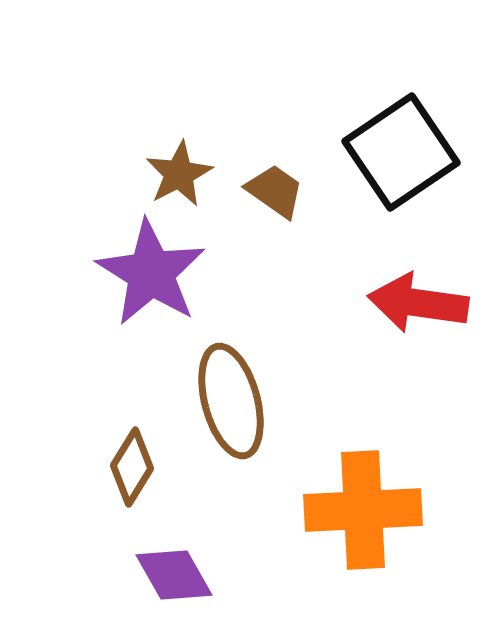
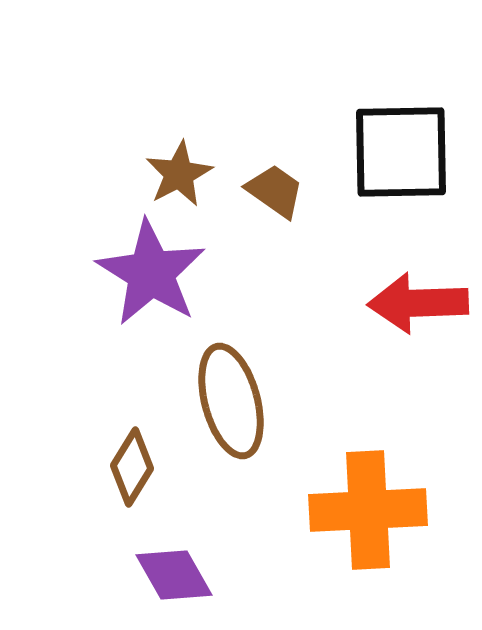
black square: rotated 33 degrees clockwise
red arrow: rotated 10 degrees counterclockwise
orange cross: moved 5 px right
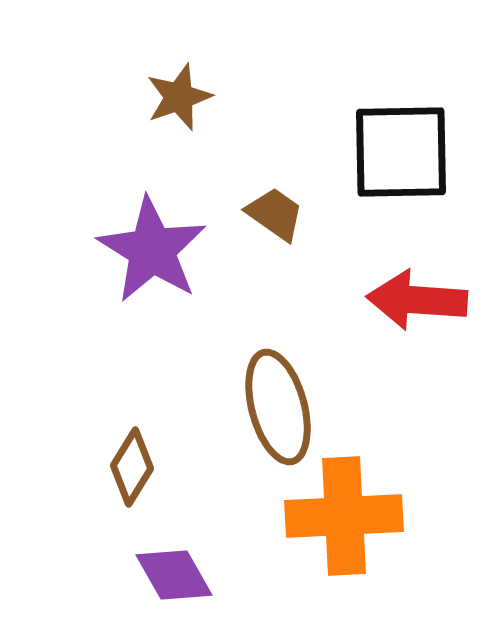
brown star: moved 77 px up; rotated 8 degrees clockwise
brown trapezoid: moved 23 px down
purple star: moved 1 px right, 23 px up
red arrow: moved 1 px left, 3 px up; rotated 6 degrees clockwise
brown ellipse: moved 47 px right, 6 px down
orange cross: moved 24 px left, 6 px down
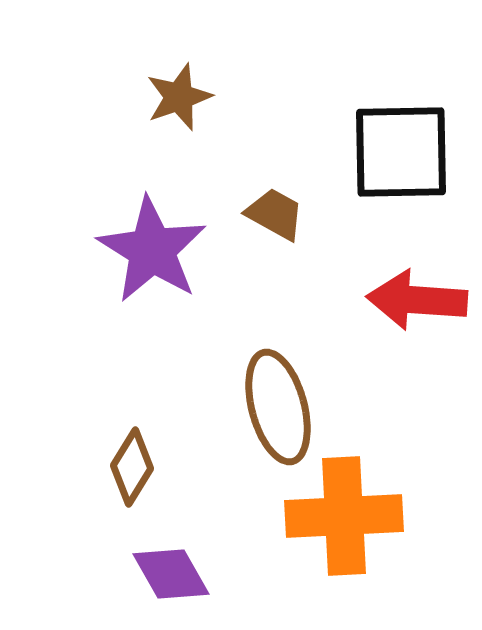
brown trapezoid: rotated 6 degrees counterclockwise
purple diamond: moved 3 px left, 1 px up
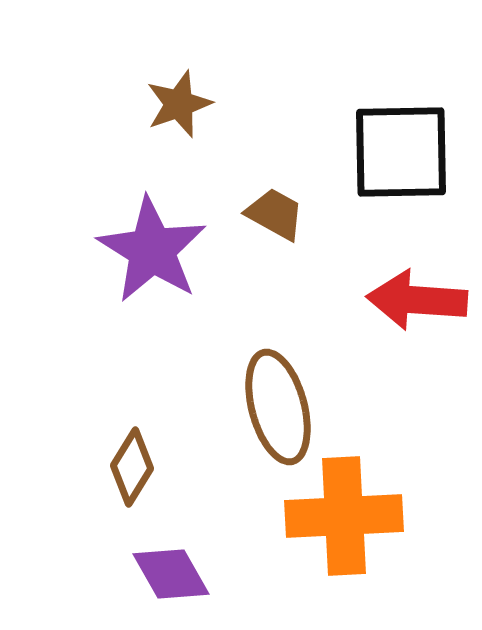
brown star: moved 7 px down
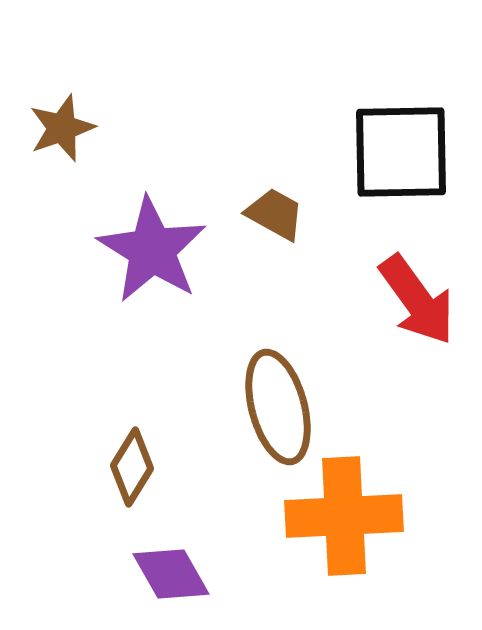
brown star: moved 117 px left, 24 px down
red arrow: rotated 130 degrees counterclockwise
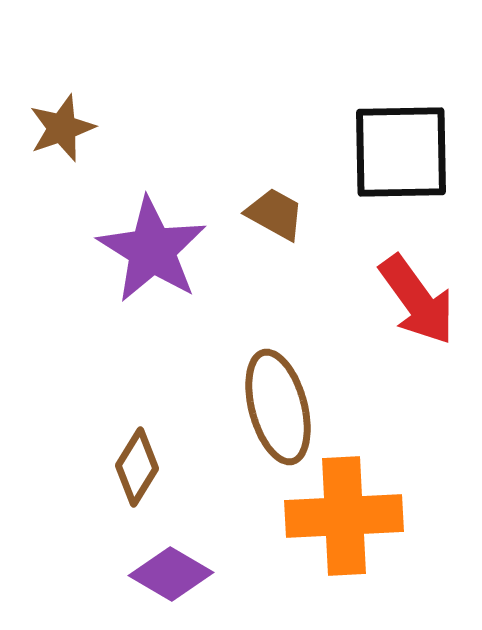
brown diamond: moved 5 px right
purple diamond: rotated 30 degrees counterclockwise
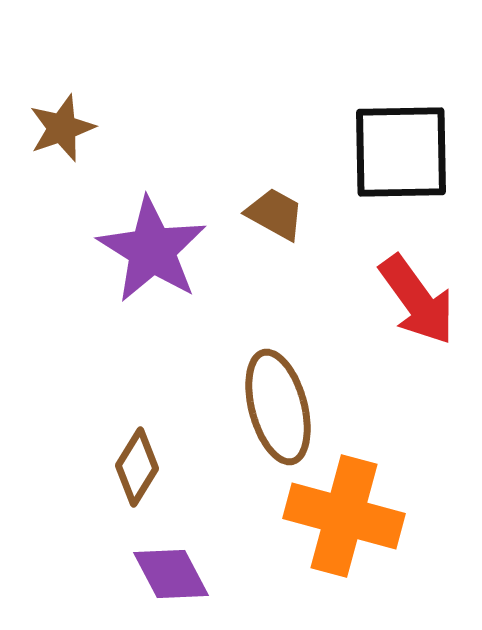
orange cross: rotated 18 degrees clockwise
purple diamond: rotated 32 degrees clockwise
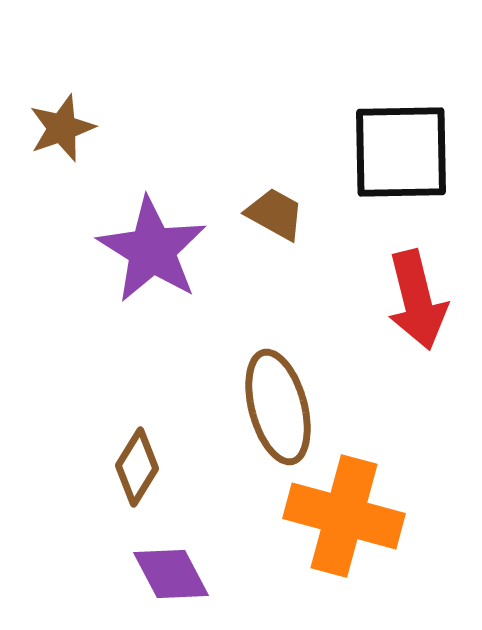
red arrow: rotated 22 degrees clockwise
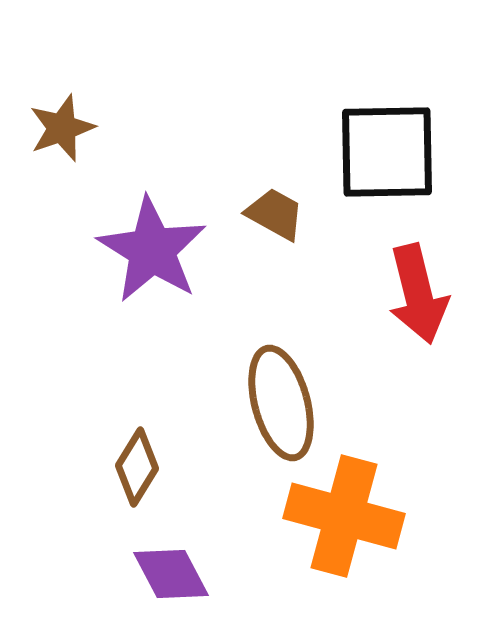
black square: moved 14 px left
red arrow: moved 1 px right, 6 px up
brown ellipse: moved 3 px right, 4 px up
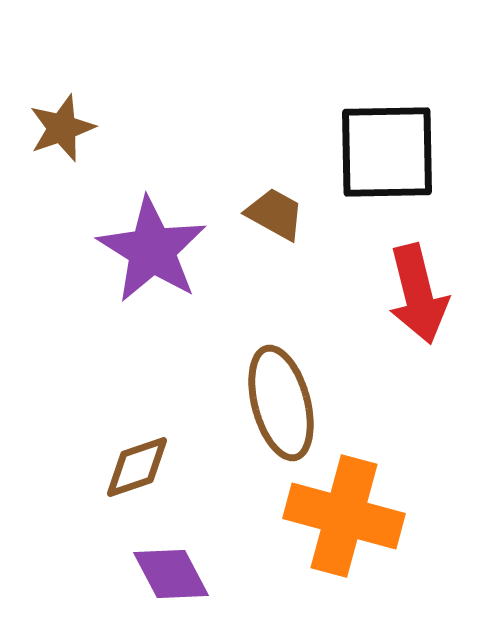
brown diamond: rotated 40 degrees clockwise
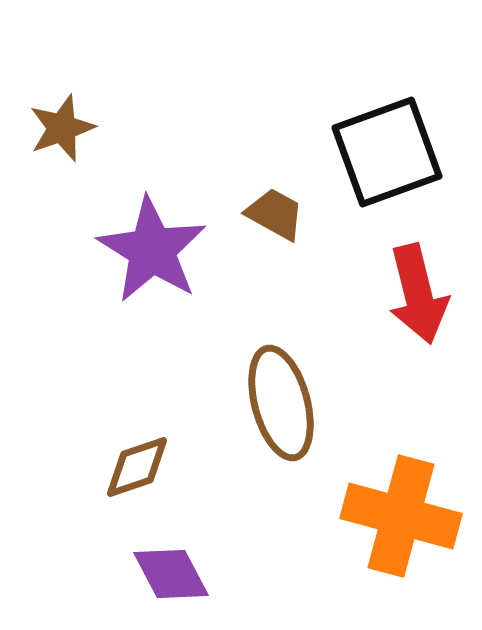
black square: rotated 19 degrees counterclockwise
orange cross: moved 57 px right
